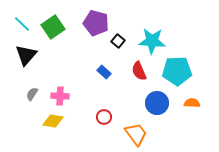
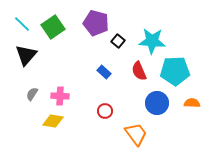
cyan pentagon: moved 2 px left
red circle: moved 1 px right, 6 px up
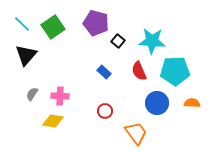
orange trapezoid: moved 1 px up
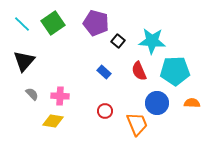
green square: moved 4 px up
black triangle: moved 2 px left, 6 px down
gray semicircle: rotated 104 degrees clockwise
orange trapezoid: moved 1 px right, 9 px up; rotated 15 degrees clockwise
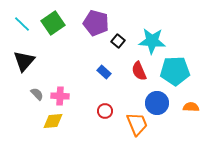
gray semicircle: moved 5 px right
orange semicircle: moved 1 px left, 4 px down
yellow diamond: rotated 15 degrees counterclockwise
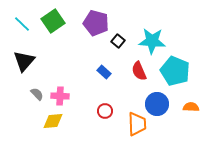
green square: moved 2 px up
cyan pentagon: rotated 24 degrees clockwise
blue circle: moved 1 px down
orange trapezoid: rotated 20 degrees clockwise
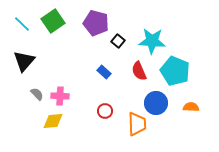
blue circle: moved 1 px left, 1 px up
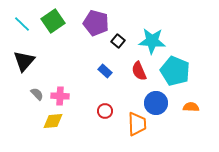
blue rectangle: moved 1 px right, 1 px up
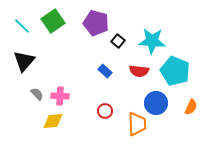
cyan line: moved 2 px down
red semicircle: rotated 60 degrees counterclockwise
orange semicircle: rotated 112 degrees clockwise
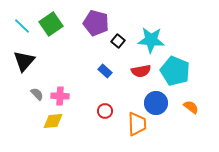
green square: moved 2 px left, 3 px down
cyan star: moved 1 px left, 1 px up
red semicircle: moved 2 px right; rotated 18 degrees counterclockwise
orange semicircle: rotated 77 degrees counterclockwise
